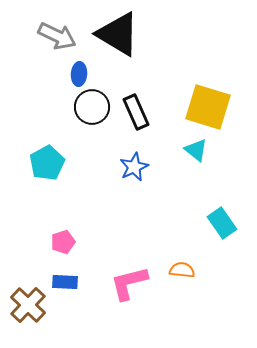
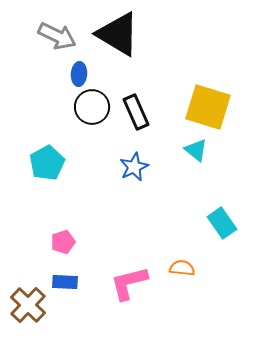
orange semicircle: moved 2 px up
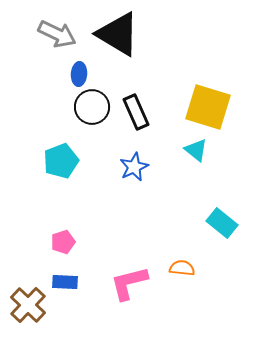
gray arrow: moved 2 px up
cyan pentagon: moved 14 px right, 2 px up; rotated 8 degrees clockwise
cyan rectangle: rotated 16 degrees counterclockwise
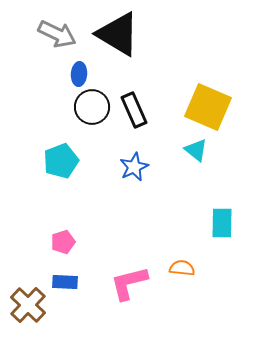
yellow square: rotated 6 degrees clockwise
black rectangle: moved 2 px left, 2 px up
cyan rectangle: rotated 52 degrees clockwise
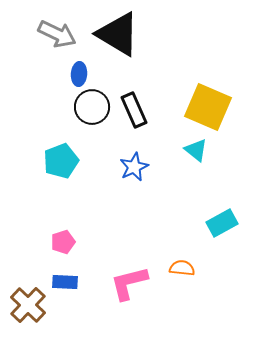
cyan rectangle: rotated 60 degrees clockwise
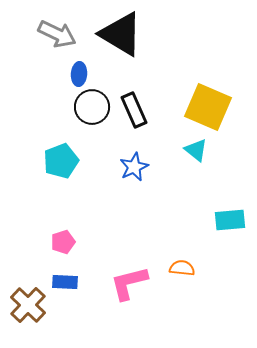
black triangle: moved 3 px right
cyan rectangle: moved 8 px right, 3 px up; rotated 24 degrees clockwise
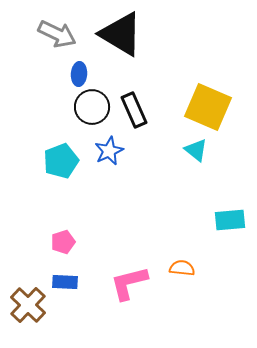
blue star: moved 25 px left, 16 px up
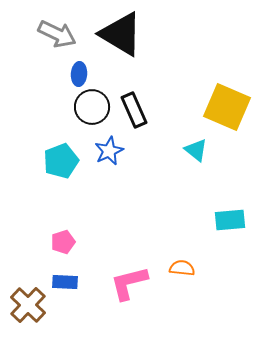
yellow square: moved 19 px right
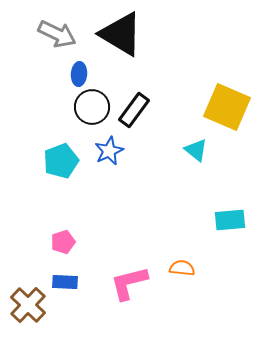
black rectangle: rotated 60 degrees clockwise
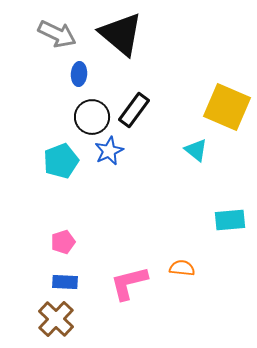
black triangle: rotated 9 degrees clockwise
black circle: moved 10 px down
brown cross: moved 28 px right, 14 px down
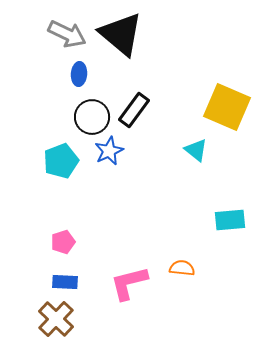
gray arrow: moved 10 px right
